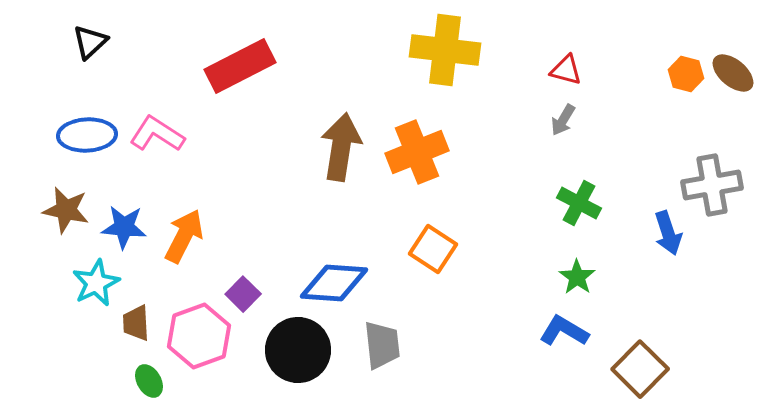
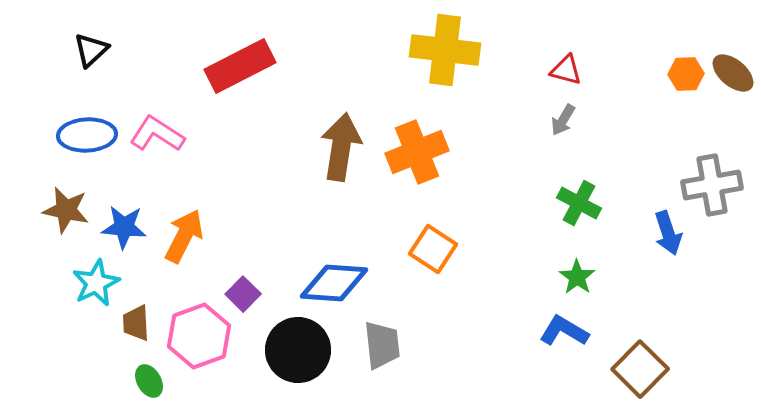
black triangle: moved 1 px right, 8 px down
orange hexagon: rotated 16 degrees counterclockwise
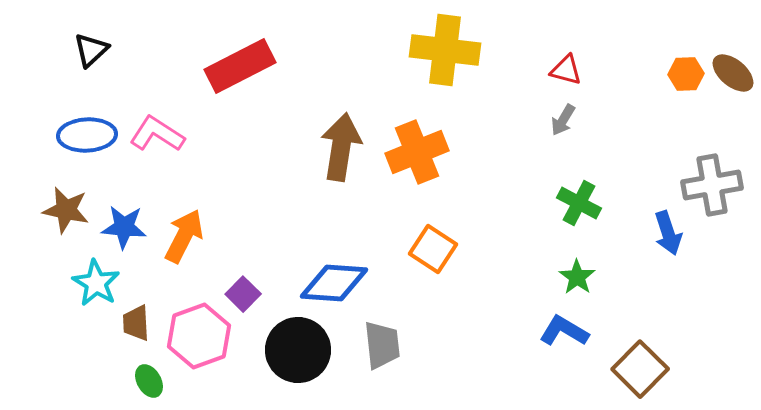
cyan star: rotated 15 degrees counterclockwise
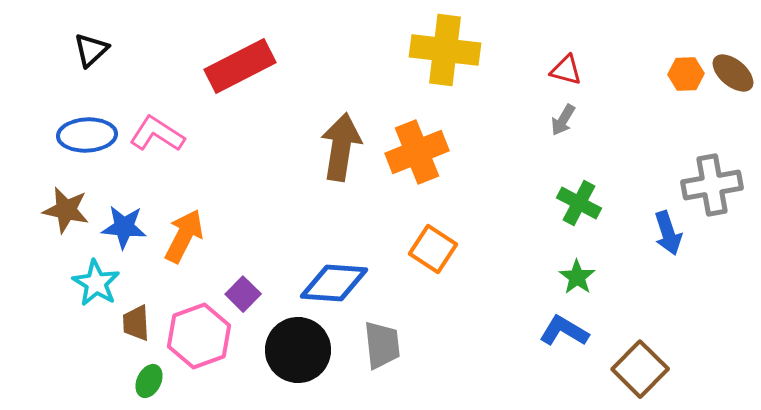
green ellipse: rotated 56 degrees clockwise
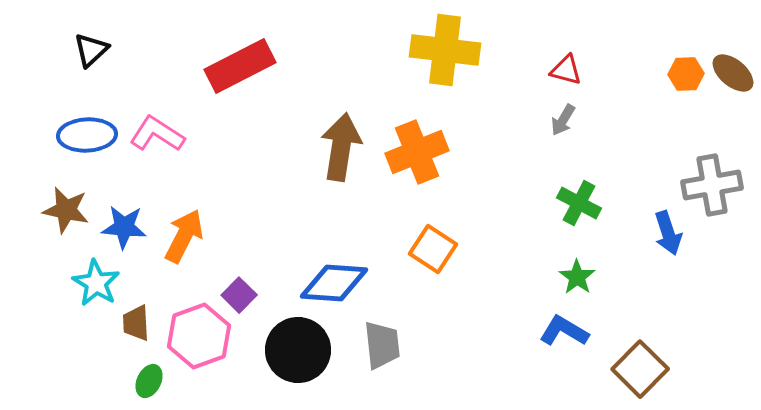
purple square: moved 4 px left, 1 px down
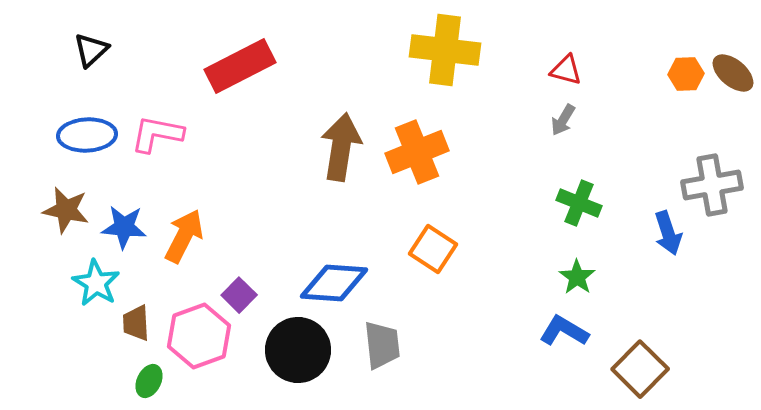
pink L-shape: rotated 22 degrees counterclockwise
green cross: rotated 6 degrees counterclockwise
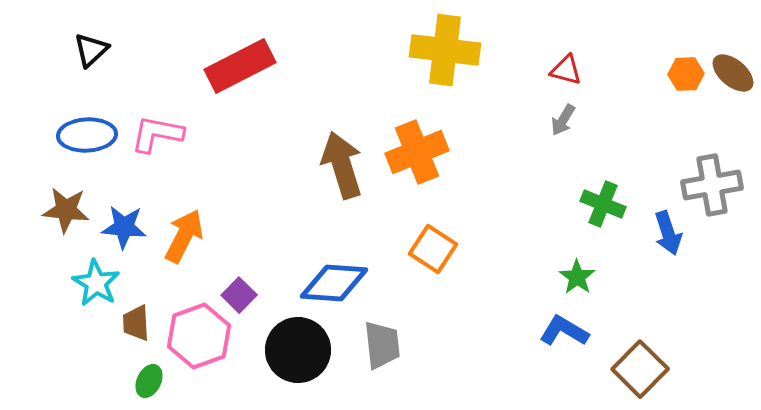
brown arrow: moved 1 px right, 18 px down; rotated 26 degrees counterclockwise
green cross: moved 24 px right, 1 px down
brown star: rotated 6 degrees counterclockwise
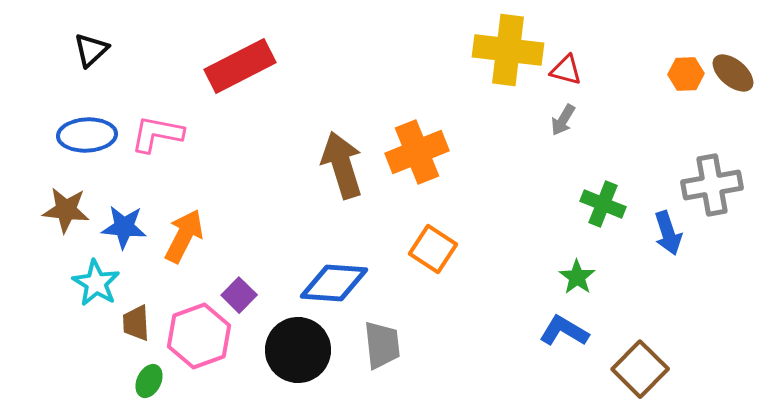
yellow cross: moved 63 px right
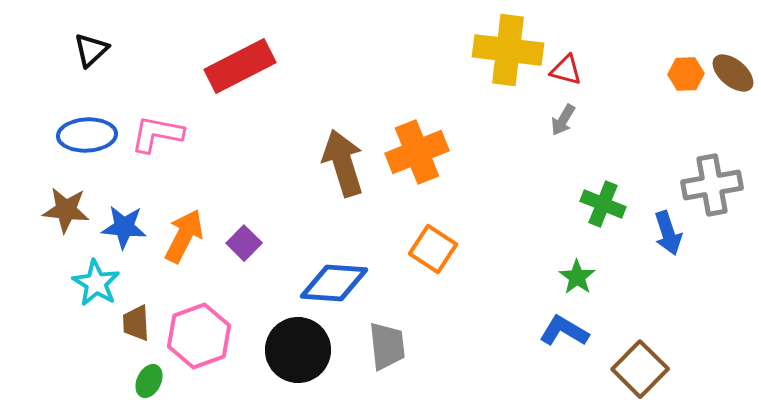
brown arrow: moved 1 px right, 2 px up
purple square: moved 5 px right, 52 px up
gray trapezoid: moved 5 px right, 1 px down
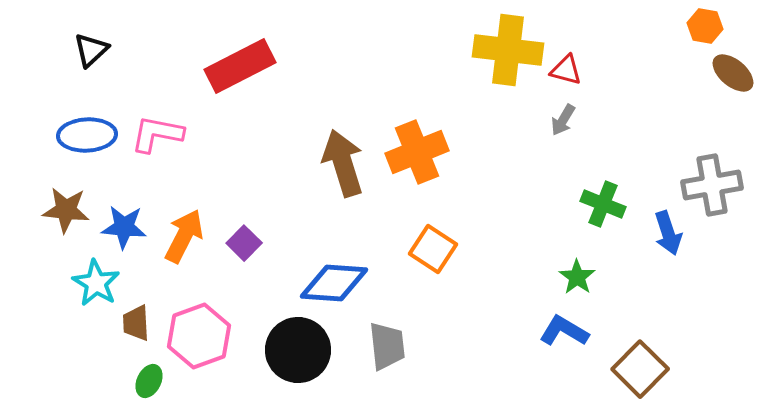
orange hexagon: moved 19 px right, 48 px up; rotated 12 degrees clockwise
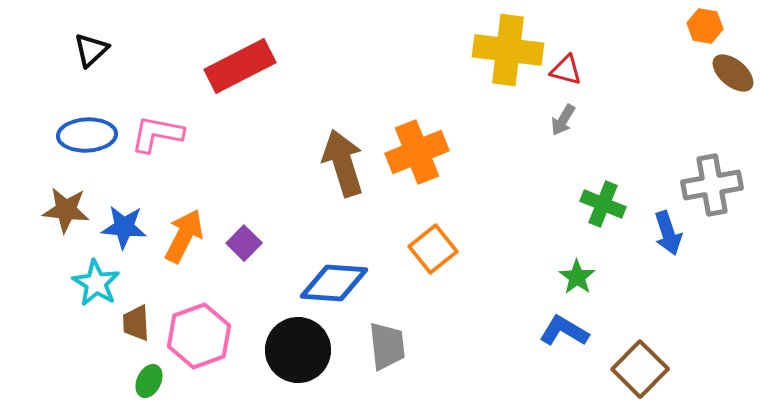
orange square: rotated 18 degrees clockwise
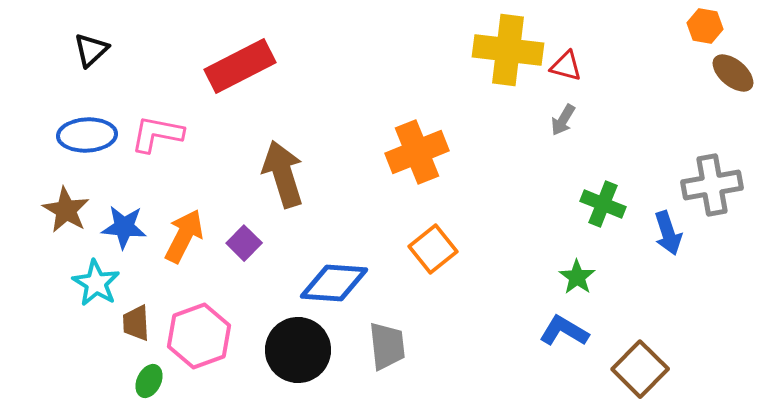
red triangle: moved 4 px up
brown arrow: moved 60 px left, 11 px down
brown star: rotated 24 degrees clockwise
